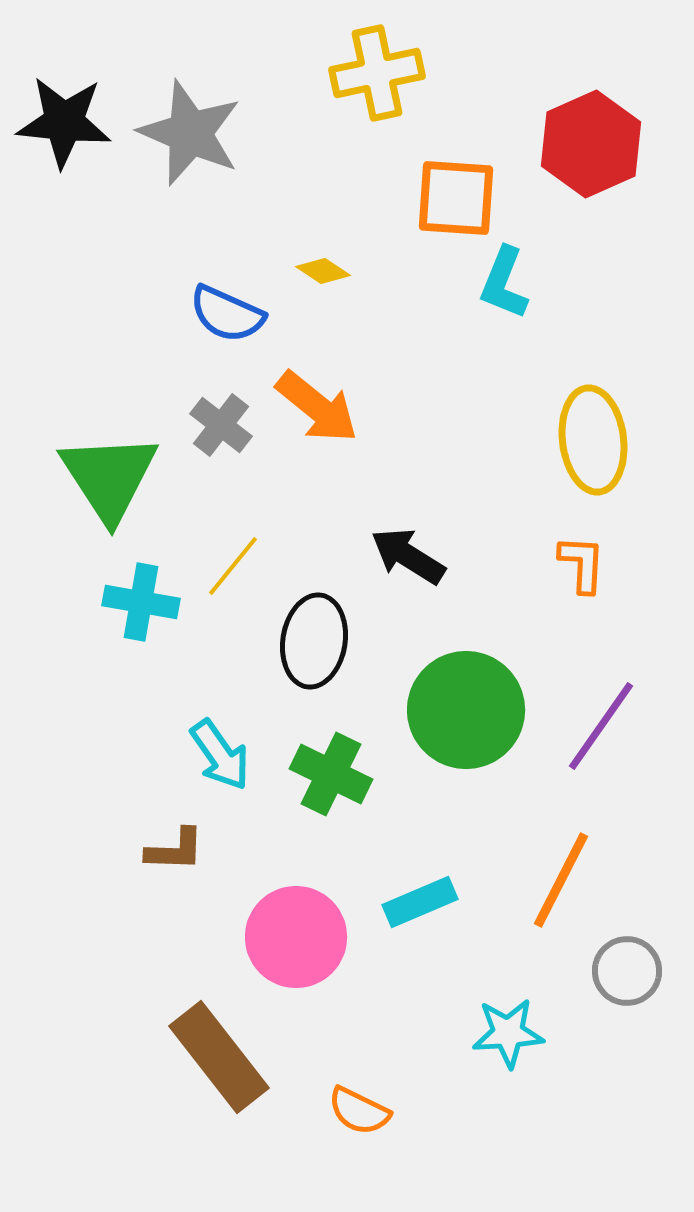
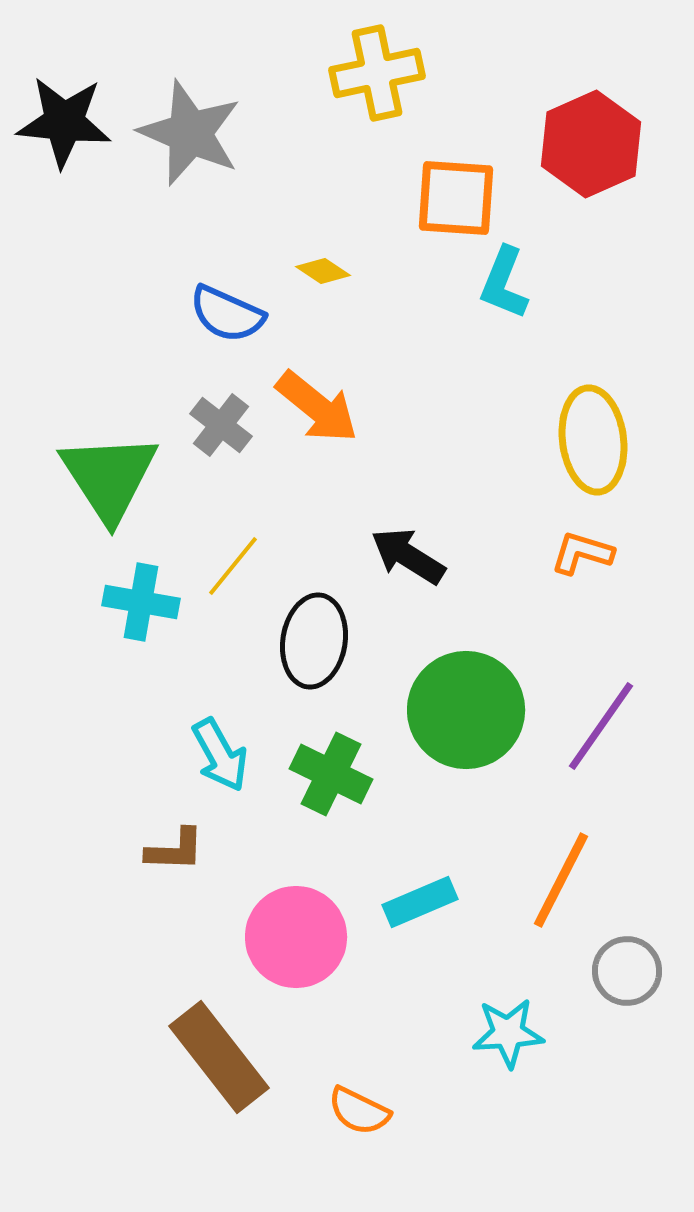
orange L-shape: moved 11 px up; rotated 76 degrees counterclockwise
cyan arrow: rotated 6 degrees clockwise
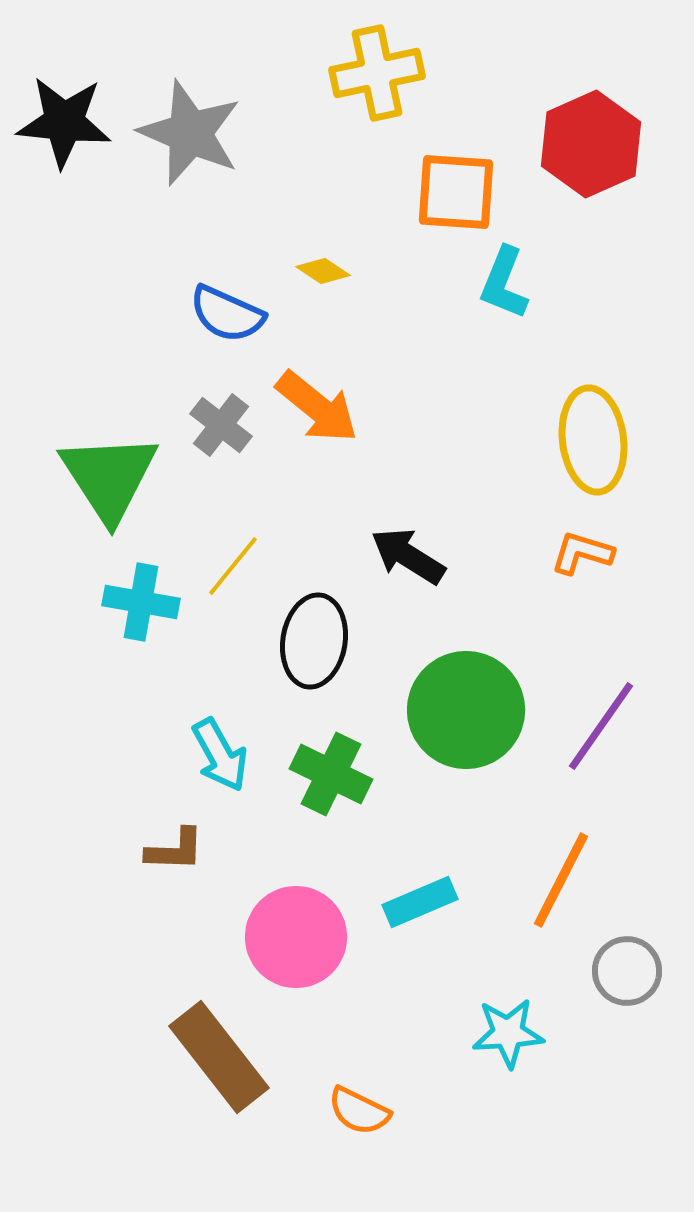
orange square: moved 6 px up
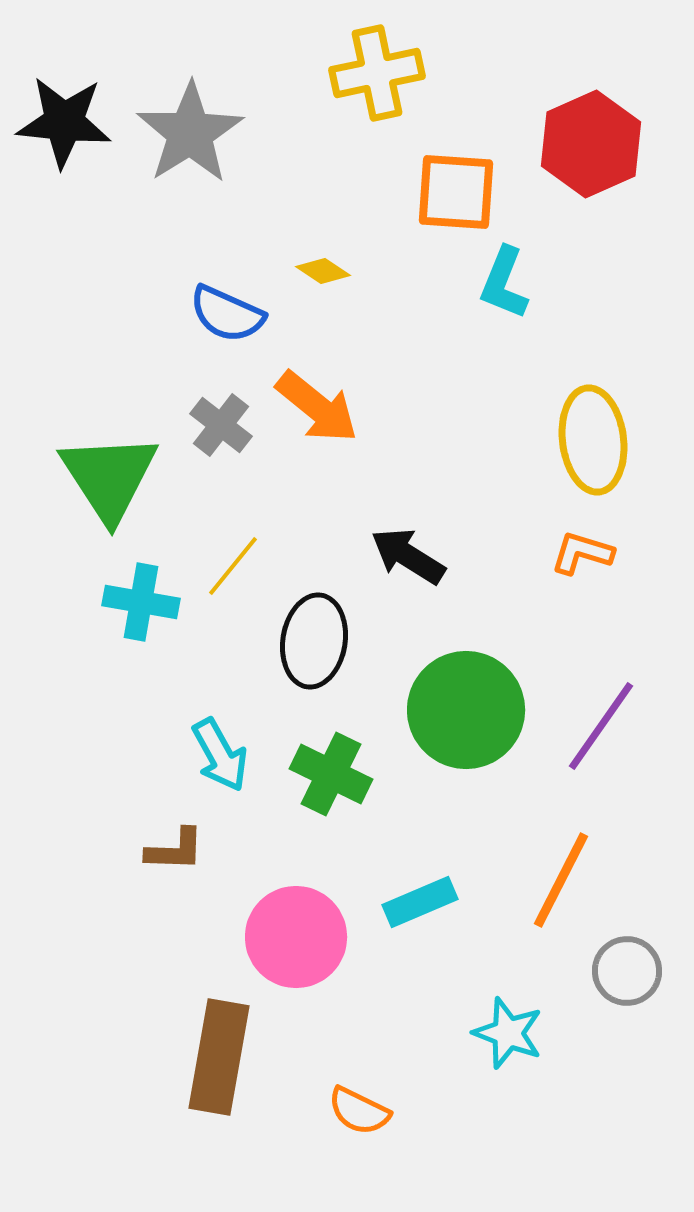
gray star: rotated 17 degrees clockwise
cyan star: rotated 24 degrees clockwise
brown rectangle: rotated 48 degrees clockwise
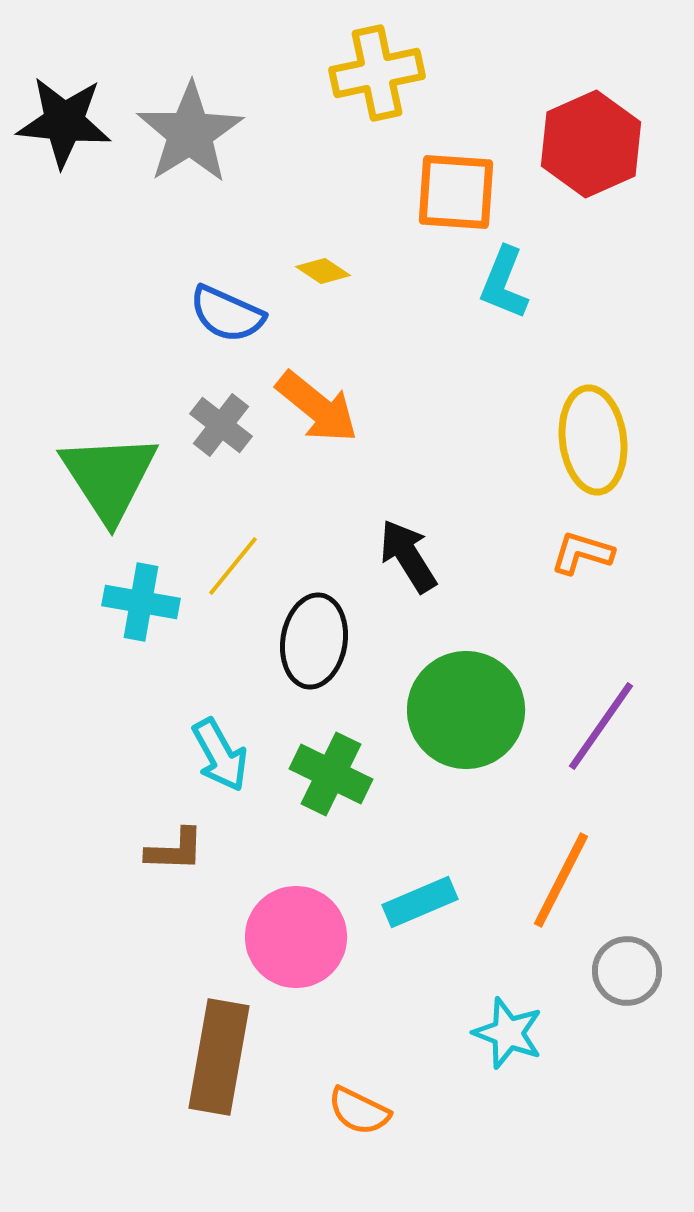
black arrow: rotated 26 degrees clockwise
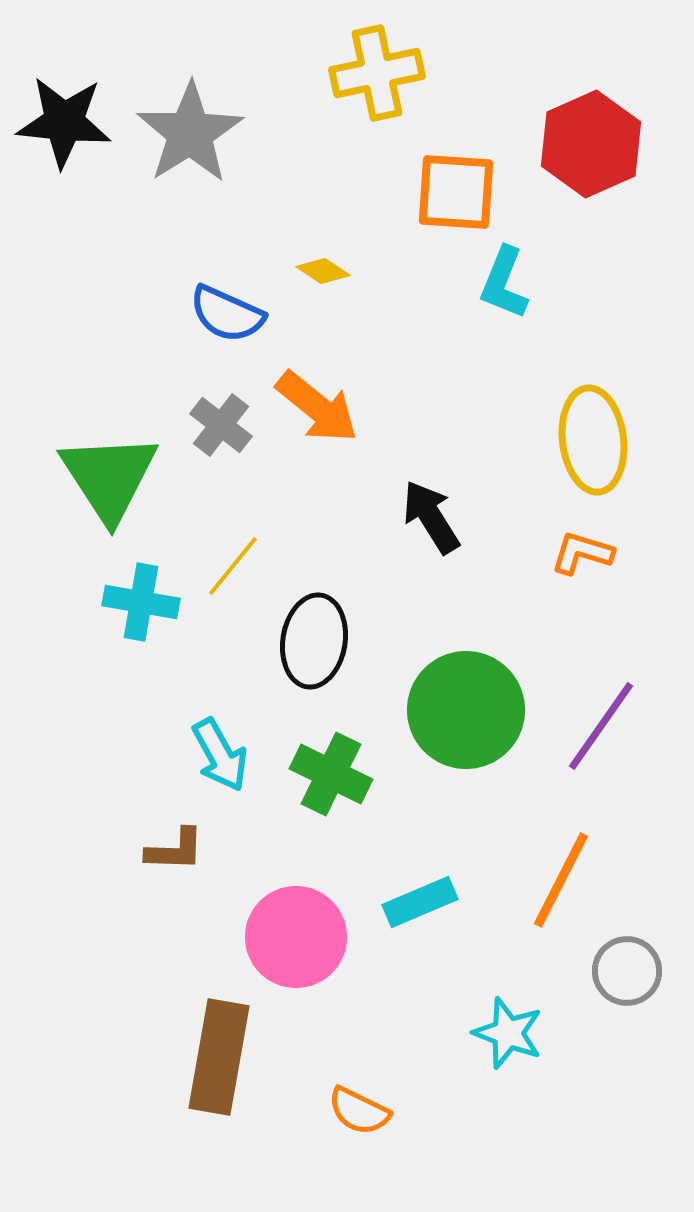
black arrow: moved 23 px right, 39 px up
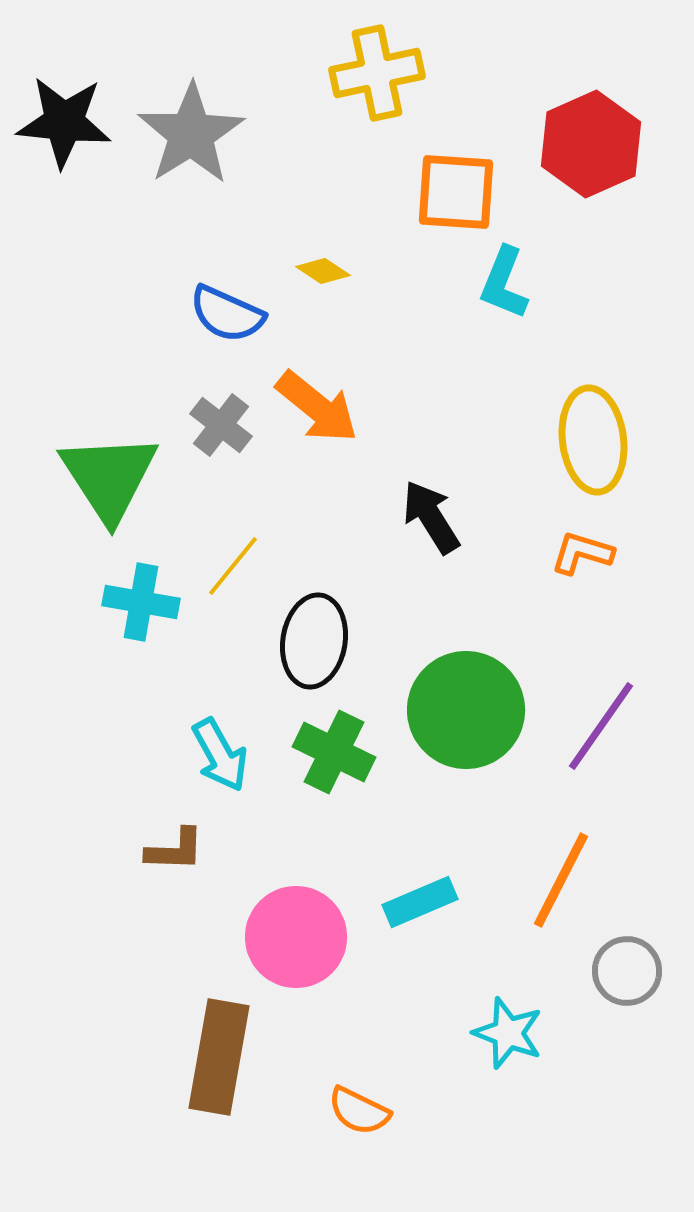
gray star: moved 1 px right, 1 px down
green cross: moved 3 px right, 22 px up
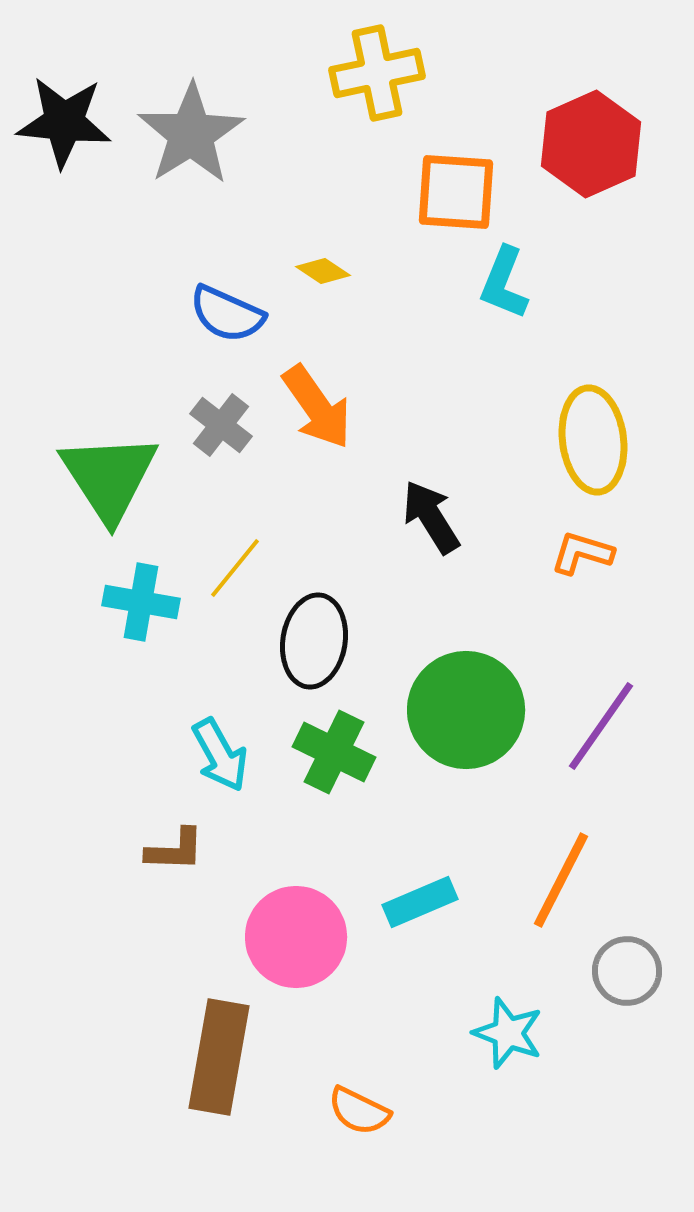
orange arrow: rotated 16 degrees clockwise
yellow line: moved 2 px right, 2 px down
